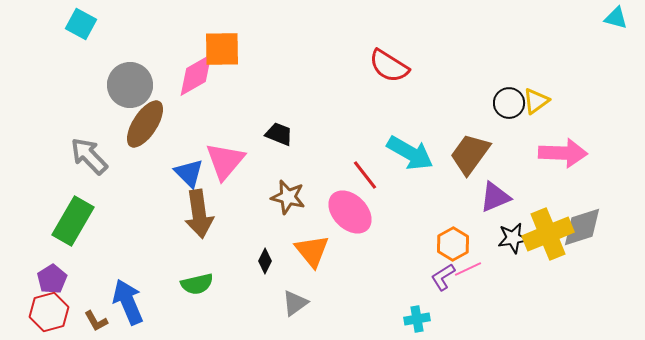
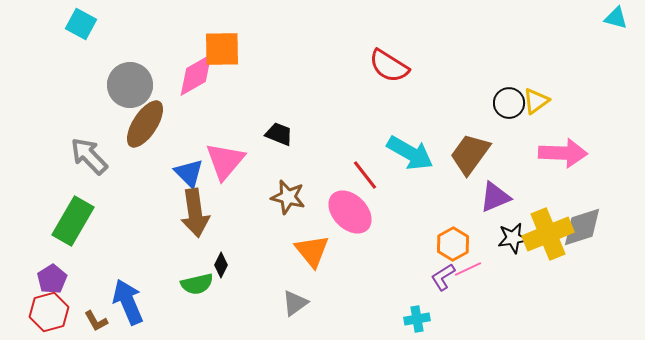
brown arrow: moved 4 px left, 1 px up
black diamond: moved 44 px left, 4 px down
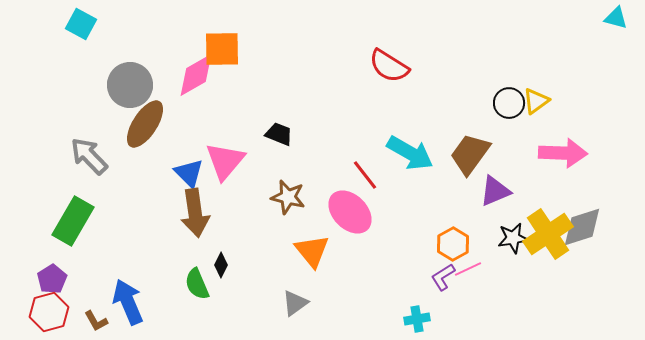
purple triangle: moved 6 px up
yellow cross: rotated 12 degrees counterclockwise
green semicircle: rotated 80 degrees clockwise
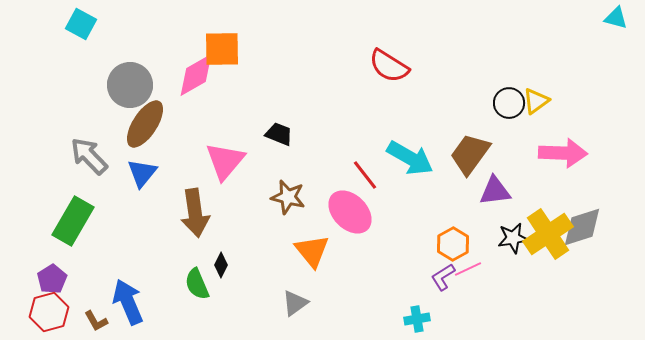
cyan arrow: moved 5 px down
blue triangle: moved 47 px left; rotated 24 degrees clockwise
purple triangle: rotated 16 degrees clockwise
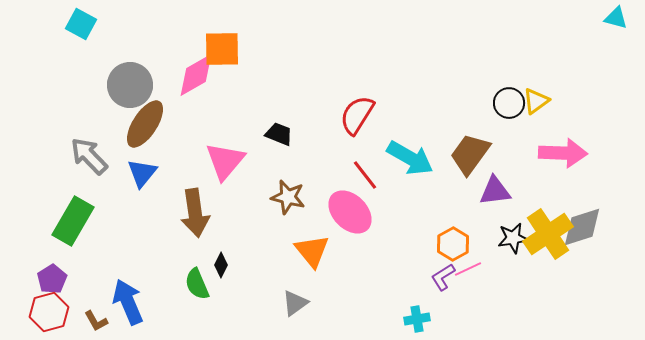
red semicircle: moved 32 px left, 49 px down; rotated 90 degrees clockwise
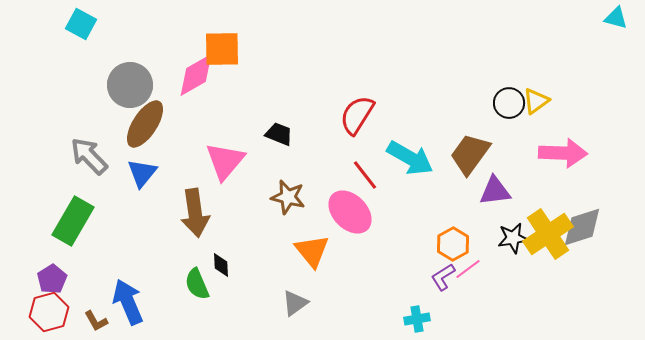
black diamond: rotated 30 degrees counterclockwise
pink line: rotated 12 degrees counterclockwise
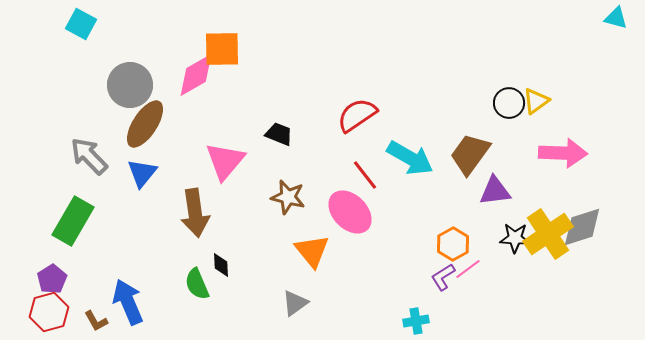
red semicircle: rotated 24 degrees clockwise
black star: moved 2 px right; rotated 12 degrees clockwise
cyan cross: moved 1 px left, 2 px down
